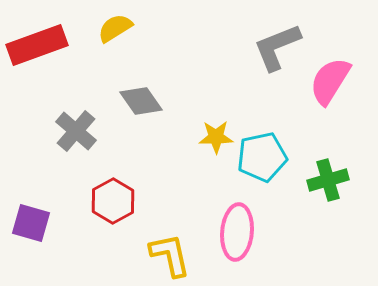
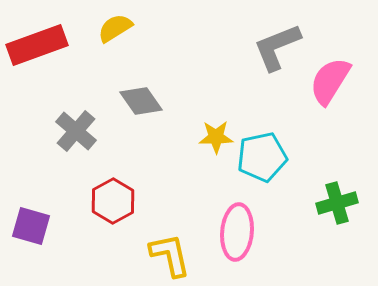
green cross: moved 9 px right, 23 px down
purple square: moved 3 px down
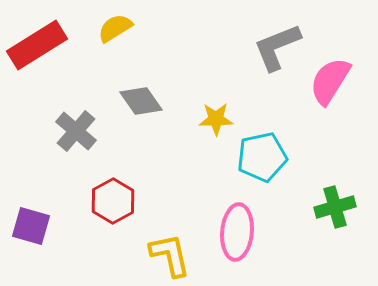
red rectangle: rotated 12 degrees counterclockwise
yellow star: moved 18 px up
green cross: moved 2 px left, 4 px down
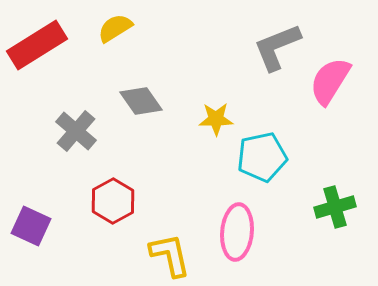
purple square: rotated 9 degrees clockwise
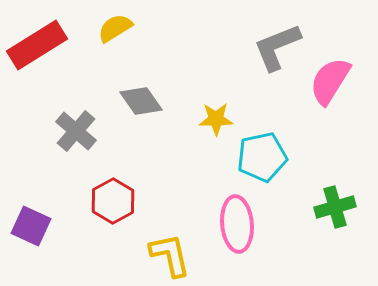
pink ellipse: moved 8 px up; rotated 10 degrees counterclockwise
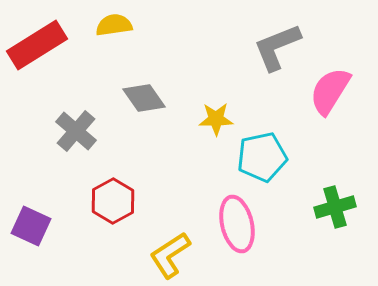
yellow semicircle: moved 1 px left, 3 px up; rotated 24 degrees clockwise
pink semicircle: moved 10 px down
gray diamond: moved 3 px right, 3 px up
pink ellipse: rotated 8 degrees counterclockwise
yellow L-shape: rotated 111 degrees counterclockwise
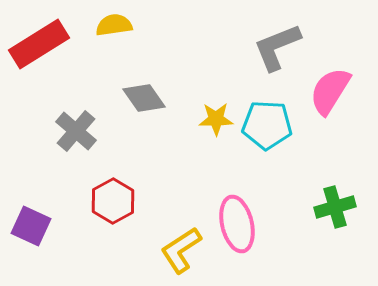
red rectangle: moved 2 px right, 1 px up
cyan pentagon: moved 5 px right, 32 px up; rotated 15 degrees clockwise
yellow L-shape: moved 11 px right, 5 px up
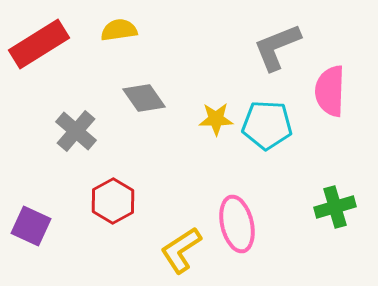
yellow semicircle: moved 5 px right, 5 px down
pink semicircle: rotated 30 degrees counterclockwise
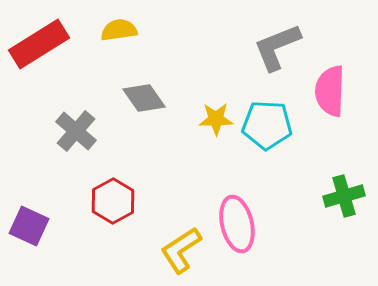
green cross: moved 9 px right, 11 px up
purple square: moved 2 px left
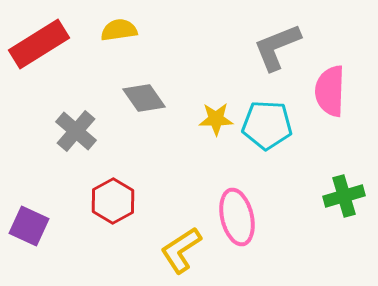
pink ellipse: moved 7 px up
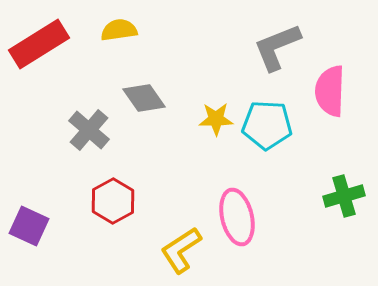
gray cross: moved 13 px right, 1 px up
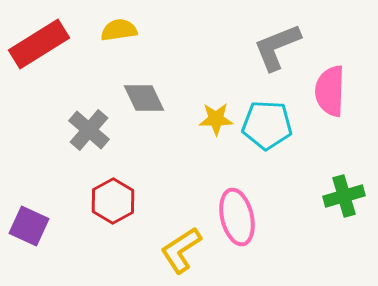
gray diamond: rotated 9 degrees clockwise
